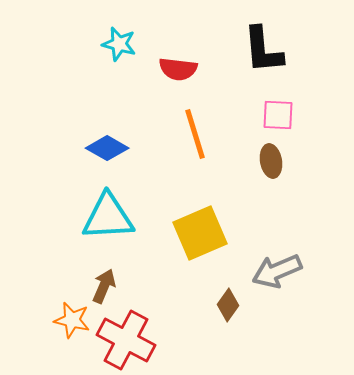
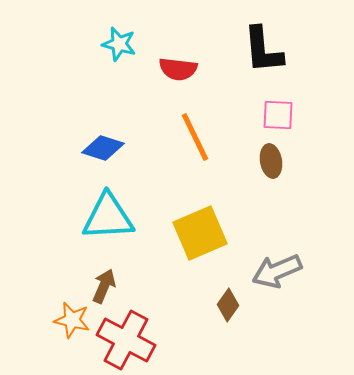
orange line: moved 3 px down; rotated 9 degrees counterclockwise
blue diamond: moved 4 px left; rotated 12 degrees counterclockwise
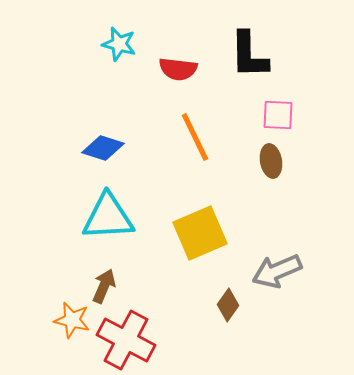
black L-shape: moved 14 px left, 5 px down; rotated 4 degrees clockwise
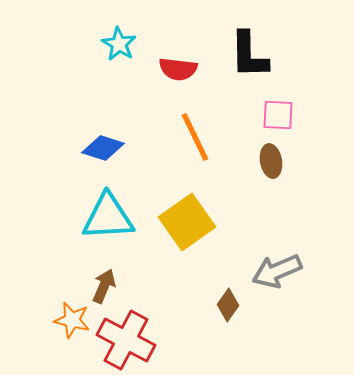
cyan star: rotated 16 degrees clockwise
yellow square: moved 13 px left, 11 px up; rotated 12 degrees counterclockwise
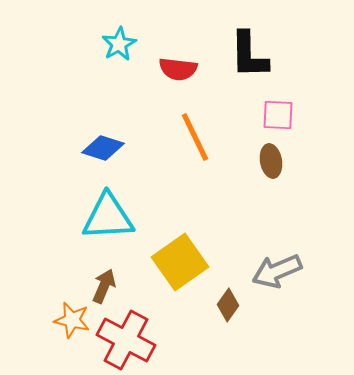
cyan star: rotated 12 degrees clockwise
yellow square: moved 7 px left, 40 px down
